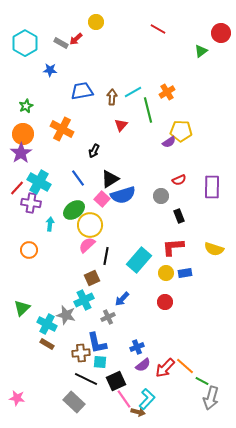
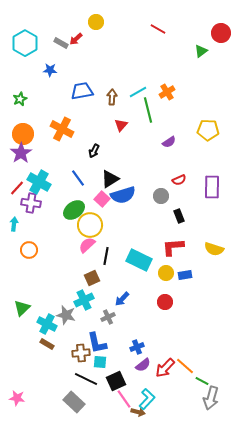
cyan line at (133, 92): moved 5 px right
green star at (26, 106): moved 6 px left, 7 px up
yellow pentagon at (181, 131): moved 27 px right, 1 px up
cyan arrow at (50, 224): moved 36 px left
cyan rectangle at (139, 260): rotated 75 degrees clockwise
blue rectangle at (185, 273): moved 2 px down
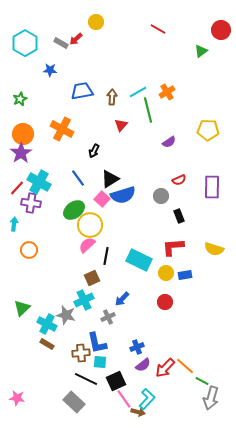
red circle at (221, 33): moved 3 px up
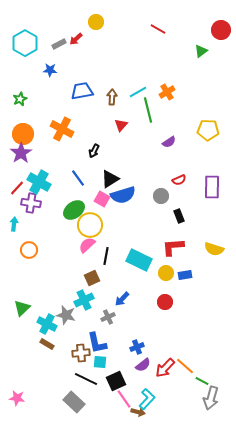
gray rectangle at (61, 43): moved 2 px left, 1 px down; rotated 56 degrees counterclockwise
pink square at (102, 199): rotated 14 degrees counterclockwise
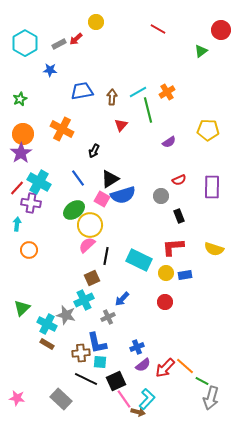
cyan arrow at (14, 224): moved 3 px right
gray rectangle at (74, 402): moved 13 px left, 3 px up
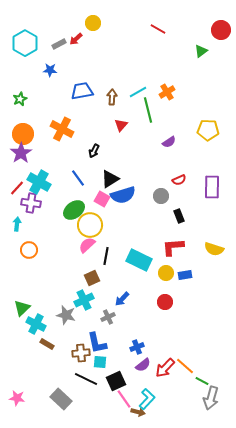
yellow circle at (96, 22): moved 3 px left, 1 px down
cyan cross at (47, 324): moved 11 px left
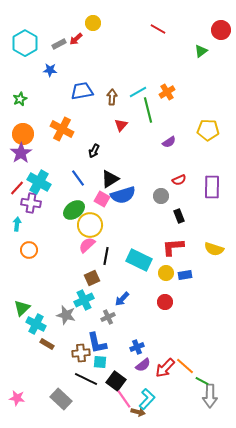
black square at (116, 381): rotated 30 degrees counterclockwise
gray arrow at (211, 398): moved 1 px left, 2 px up; rotated 15 degrees counterclockwise
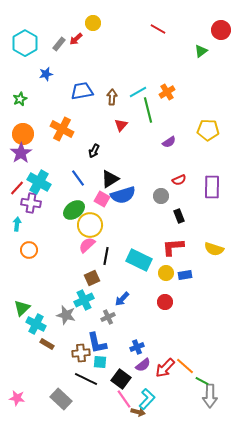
gray rectangle at (59, 44): rotated 24 degrees counterclockwise
blue star at (50, 70): moved 4 px left, 4 px down; rotated 16 degrees counterclockwise
black square at (116, 381): moved 5 px right, 2 px up
